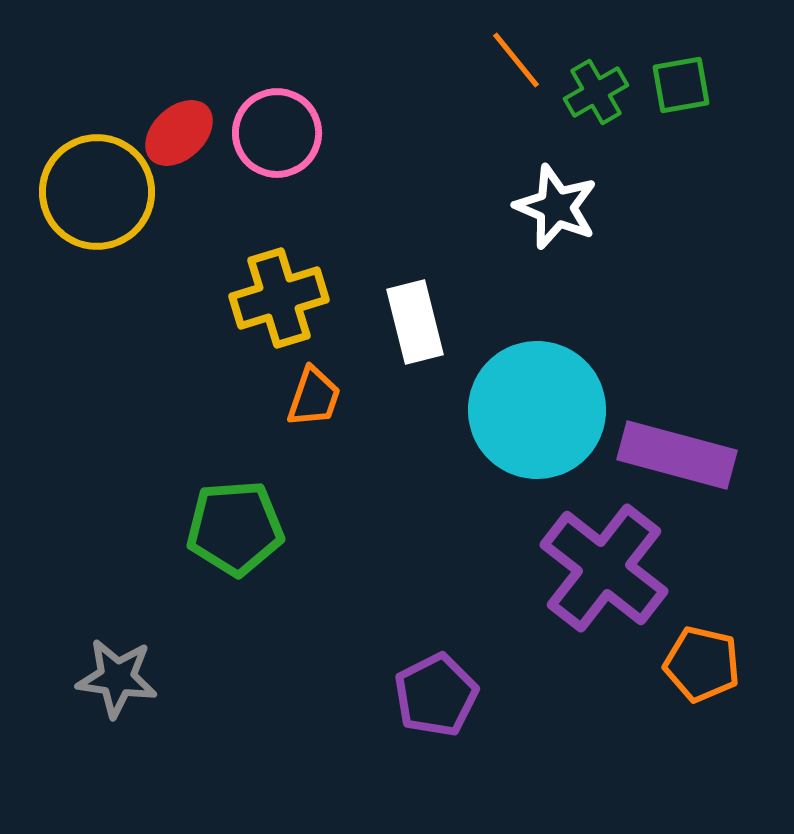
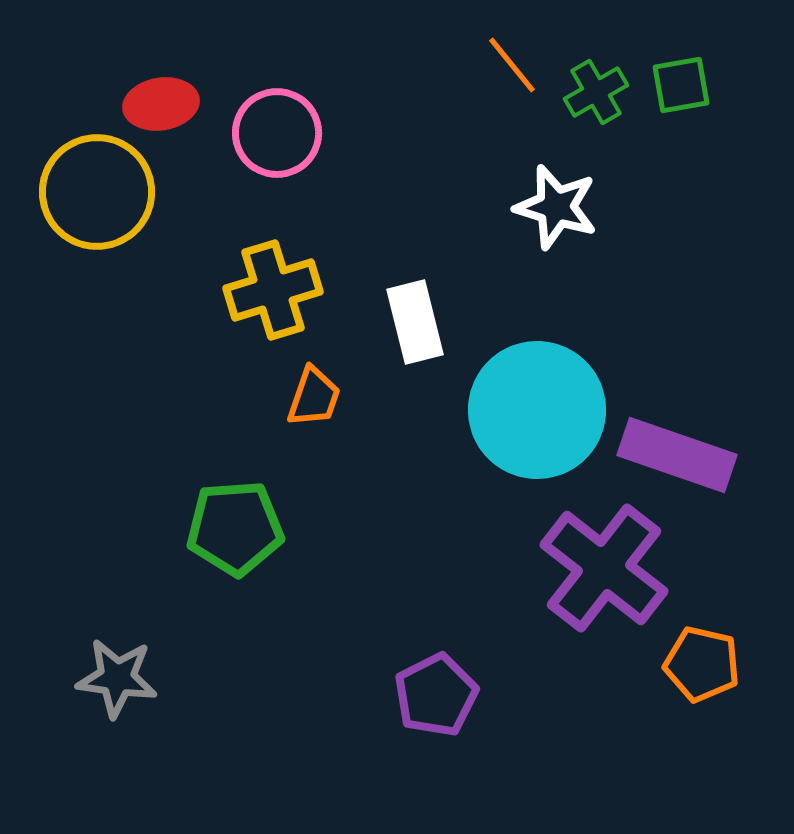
orange line: moved 4 px left, 5 px down
red ellipse: moved 18 px left, 29 px up; rotated 34 degrees clockwise
white star: rotated 6 degrees counterclockwise
yellow cross: moved 6 px left, 8 px up
purple rectangle: rotated 4 degrees clockwise
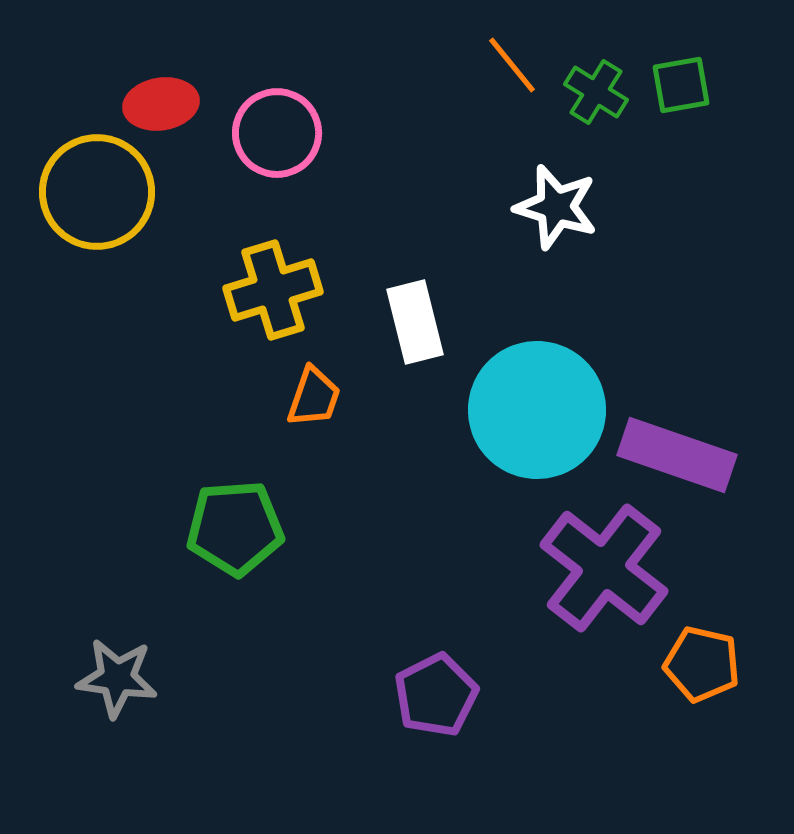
green cross: rotated 28 degrees counterclockwise
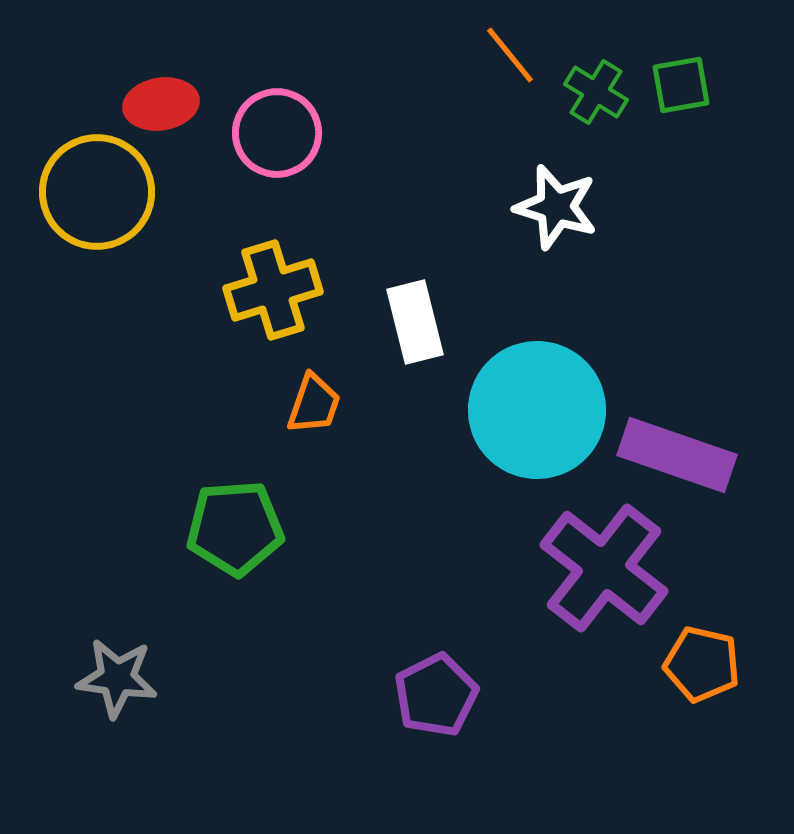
orange line: moved 2 px left, 10 px up
orange trapezoid: moved 7 px down
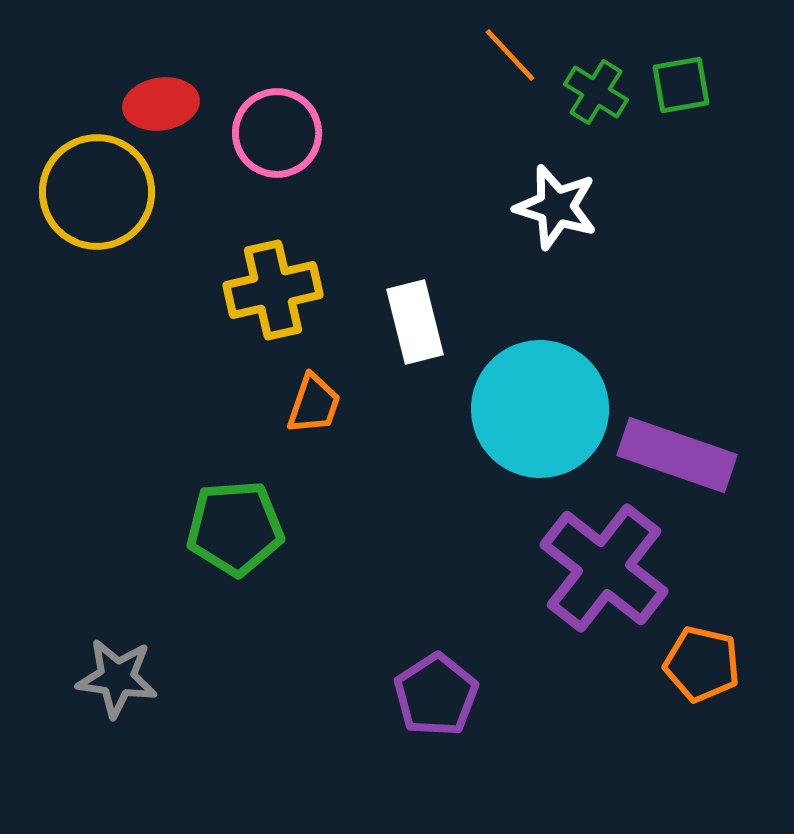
orange line: rotated 4 degrees counterclockwise
yellow cross: rotated 4 degrees clockwise
cyan circle: moved 3 px right, 1 px up
purple pentagon: rotated 6 degrees counterclockwise
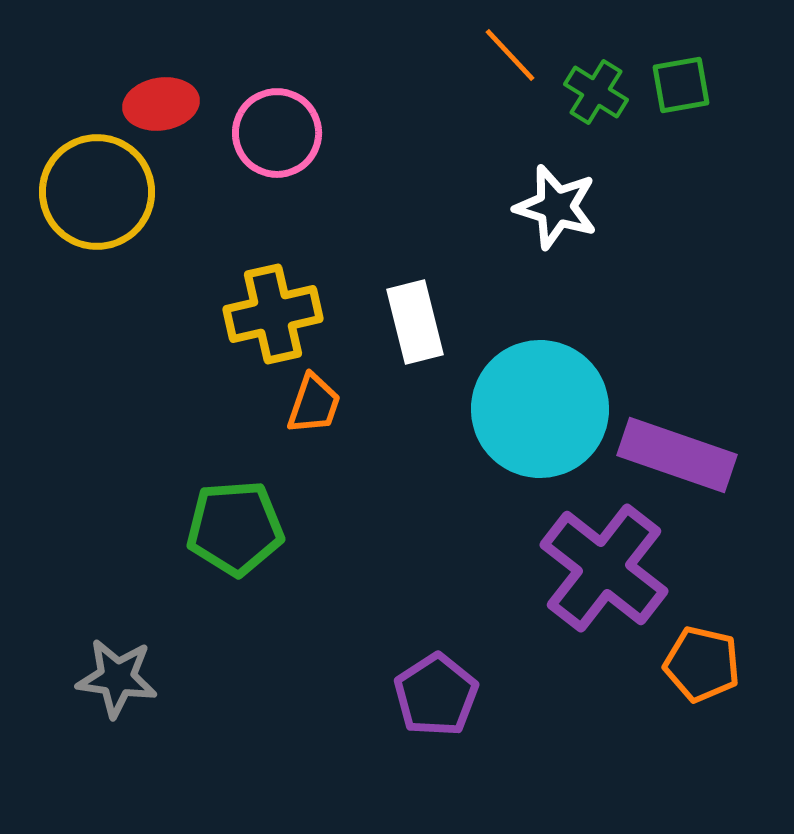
yellow cross: moved 24 px down
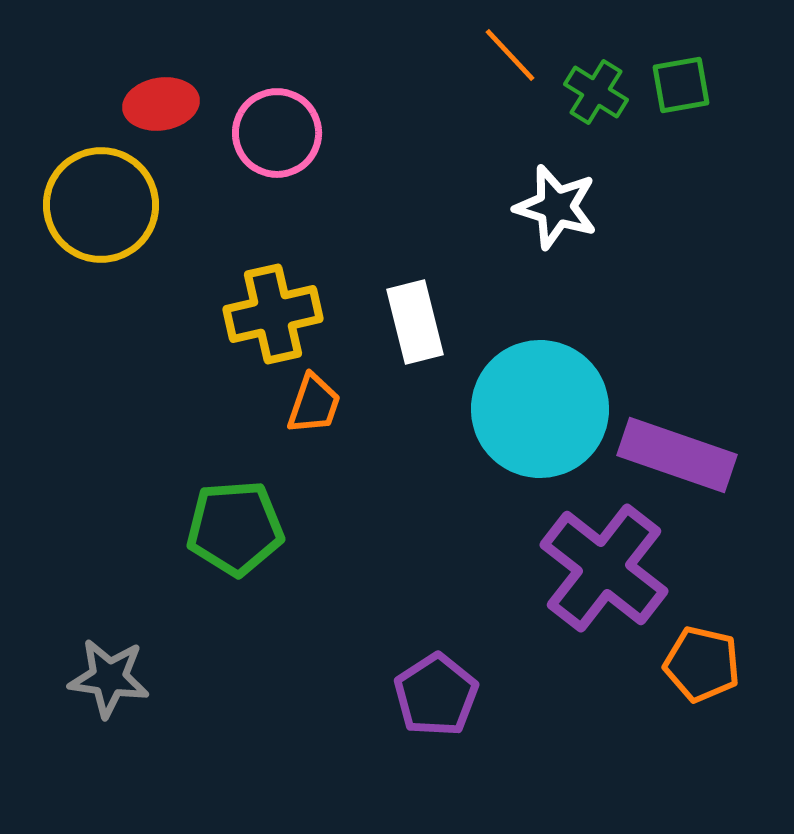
yellow circle: moved 4 px right, 13 px down
gray star: moved 8 px left
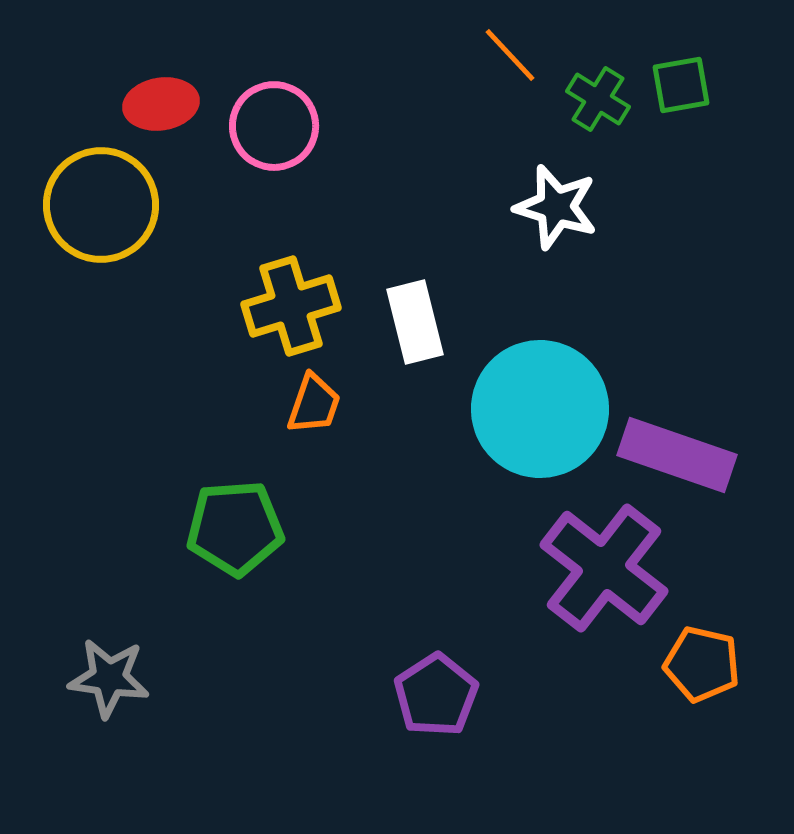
green cross: moved 2 px right, 7 px down
pink circle: moved 3 px left, 7 px up
yellow cross: moved 18 px right, 8 px up; rotated 4 degrees counterclockwise
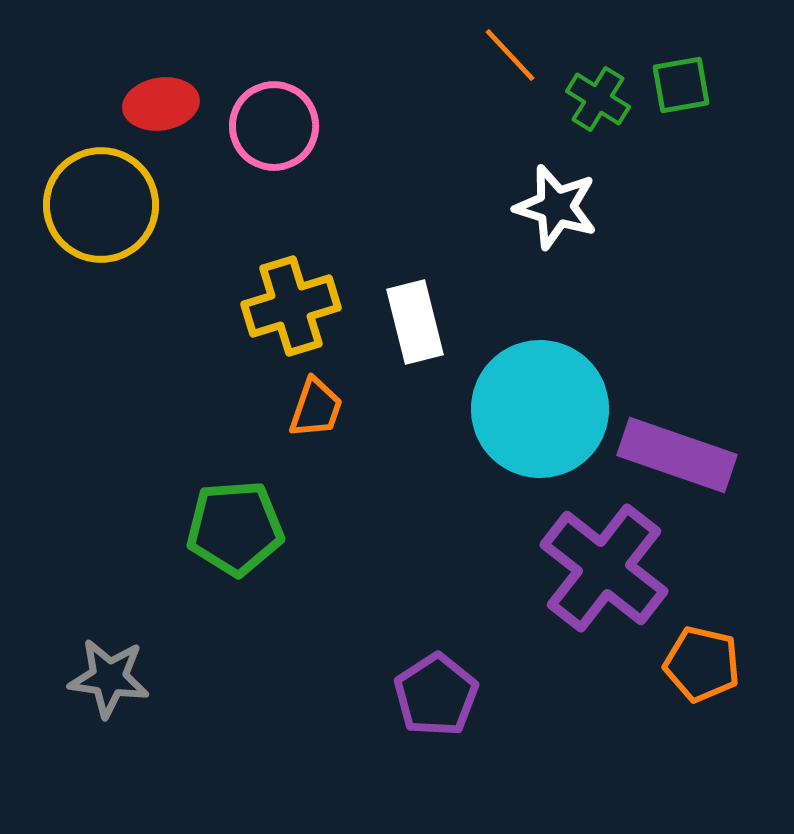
orange trapezoid: moved 2 px right, 4 px down
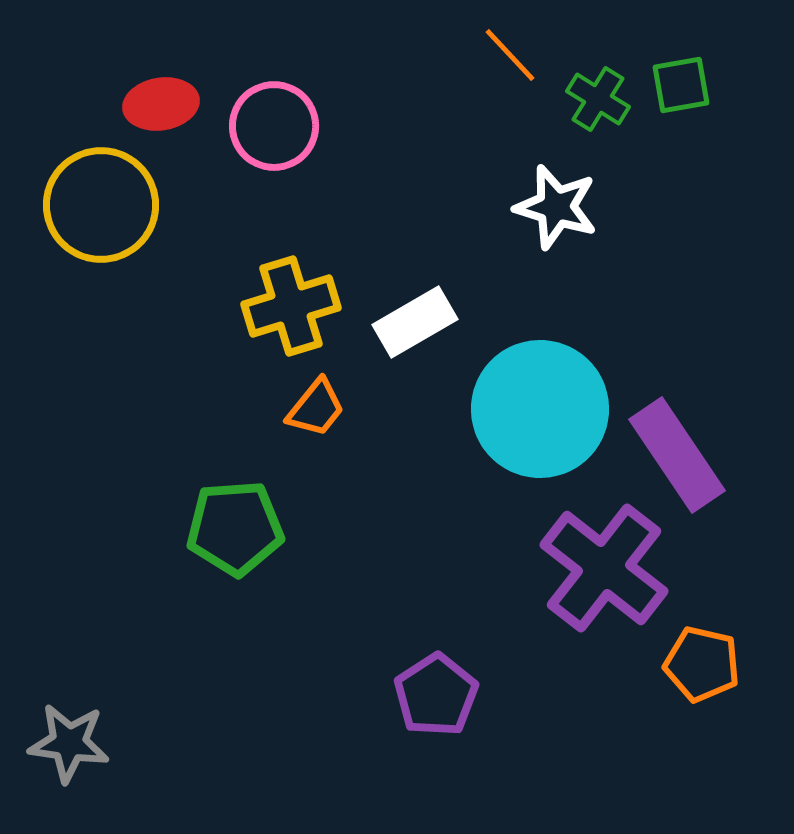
white rectangle: rotated 74 degrees clockwise
orange trapezoid: rotated 20 degrees clockwise
purple rectangle: rotated 37 degrees clockwise
gray star: moved 40 px left, 65 px down
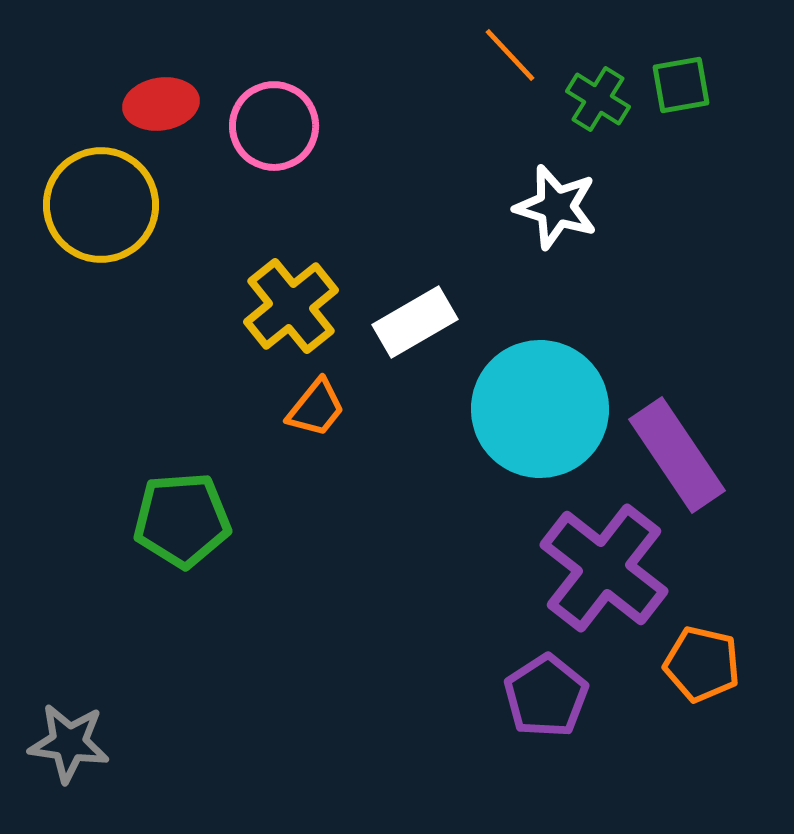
yellow cross: rotated 22 degrees counterclockwise
green pentagon: moved 53 px left, 8 px up
purple pentagon: moved 110 px right, 1 px down
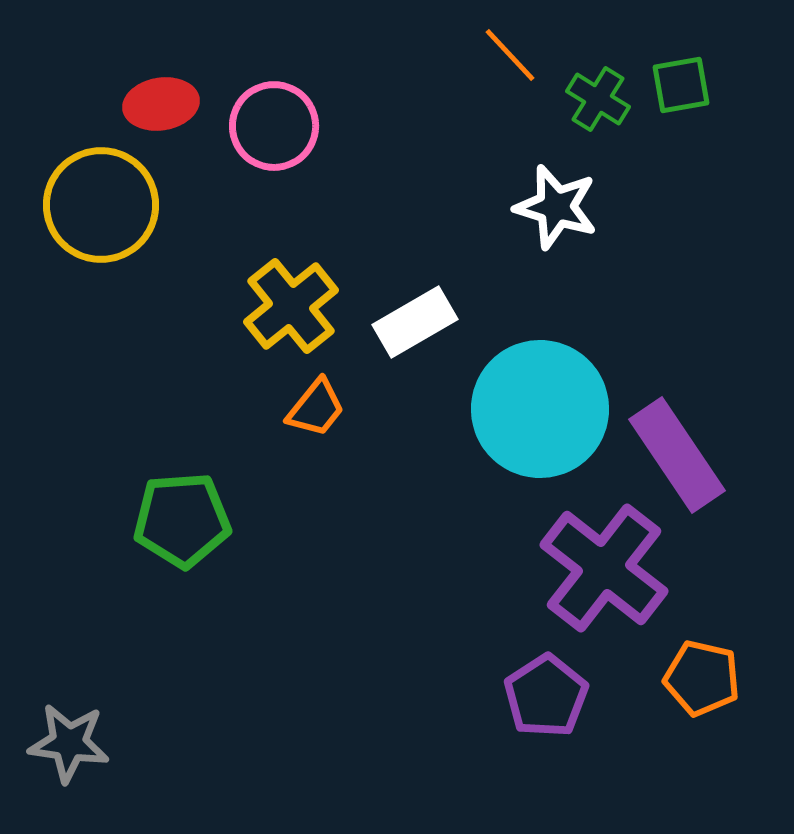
orange pentagon: moved 14 px down
